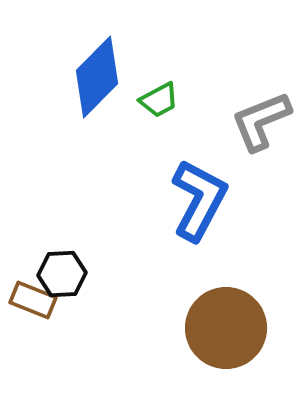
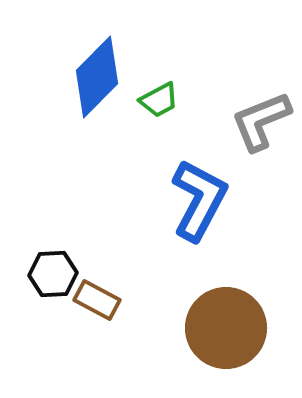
black hexagon: moved 9 px left
brown rectangle: moved 64 px right; rotated 6 degrees clockwise
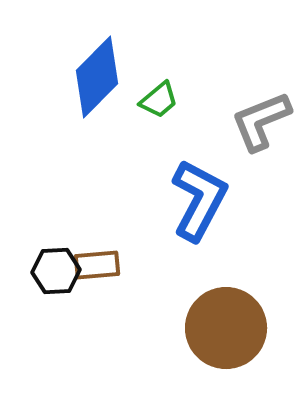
green trapezoid: rotated 12 degrees counterclockwise
black hexagon: moved 3 px right, 3 px up
brown rectangle: moved 35 px up; rotated 33 degrees counterclockwise
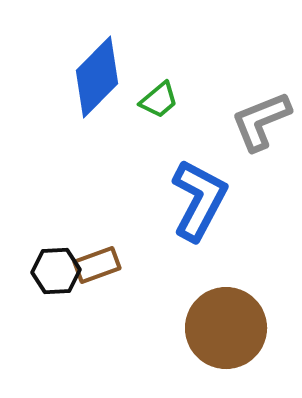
brown rectangle: rotated 15 degrees counterclockwise
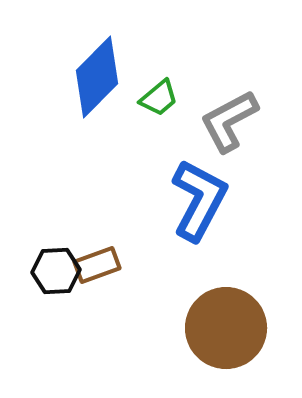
green trapezoid: moved 2 px up
gray L-shape: moved 32 px left; rotated 6 degrees counterclockwise
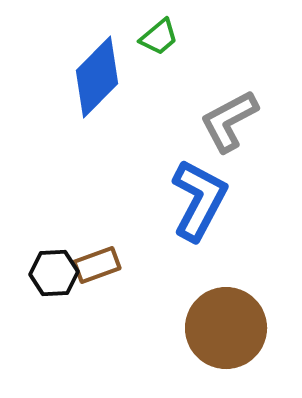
green trapezoid: moved 61 px up
black hexagon: moved 2 px left, 2 px down
